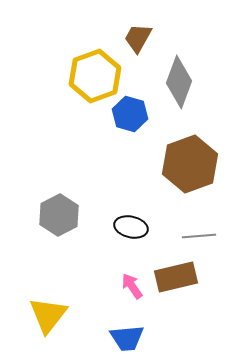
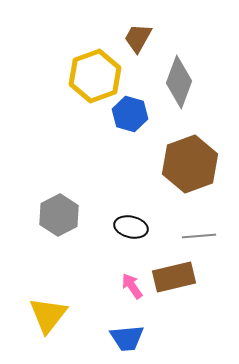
brown rectangle: moved 2 px left
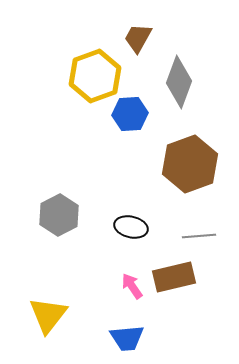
blue hexagon: rotated 20 degrees counterclockwise
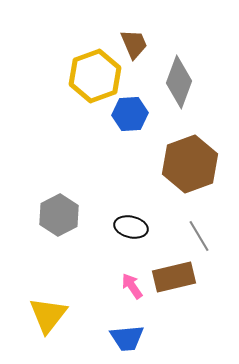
brown trapezoid: moved 4 px left, 6 px down; rotated 128 degrees clockwise
gray line: rotated 64 degrees clockwise
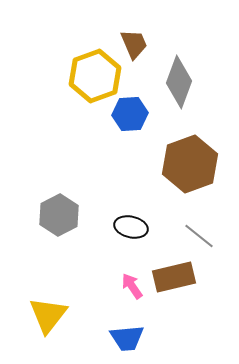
gray line: rotated 20 degrees counterclockwise
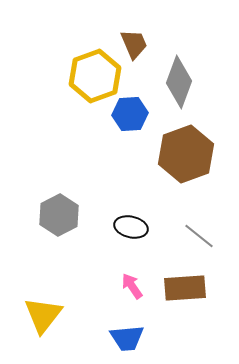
brown hexagon: moved 4 px left, 10 px up
brown rectangle: moved 11 px right, 11 px down; rotated 9 degrees clockwise
yellow triangle: moved 5 px left
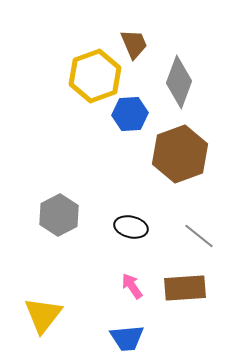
brown hexagon: moved 6 px left
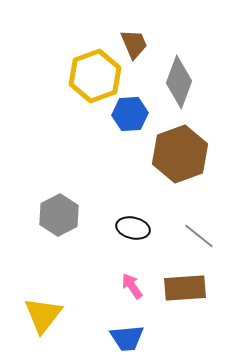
black ellipse: moved 2 px right, 1 px down
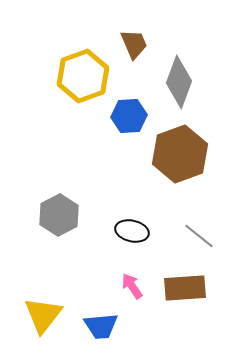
yellow hexagon: moved 12 px left
blue hexagon: moved 1 px left, 2 px down
black ellipse: moved 1 px left, 3 px down
blue trapezoid: moved 26 px left, 12 px up
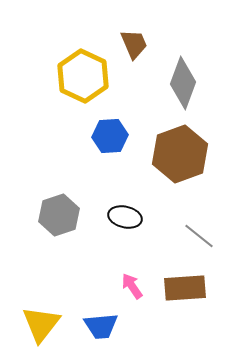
yellow hexagon: rotated 15 degrees counterclockwise
gray diamond: moved 4 px right, 1 px down
blue hexagon: moved 19 px left, 20 px down
gray hexagon: rotated 9 degrees clockwise
black ellipse: moved 7 px left, 14 px up
yellow triangle: moved 2 px left, 9 px down
